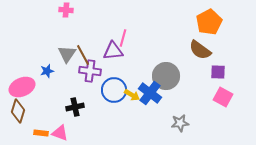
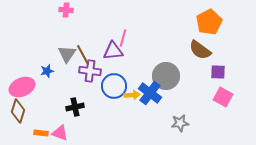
blue circle: moved 4 px up
yellow arrow: rotated 35 degrees counterclockwise
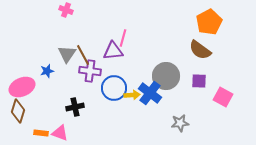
pink cross: rotated 16 degrees clockwise
purple square: moved 19 px left, 9 px down
blue circle: moved 2 px down
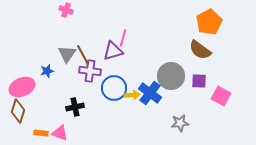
purple triangle: rotated 10 degrees counterclockwise
gray circle: moved 5 px right
pink square: moved 2 px left, 1 px up
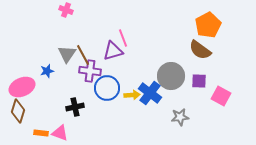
orange pentagon: moved 1 px left, 3 px down
pink line: rotated 36 degrees counterclockwise
blue circle: moved 7 px left
gray star: moved 6 px up
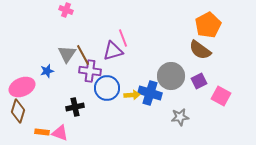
purple square: rotated 28 degrees counterclockwise
blue cross: rotated 20 degrees counterclockwise
orange rectangle: moved 1 px right, 1 px up
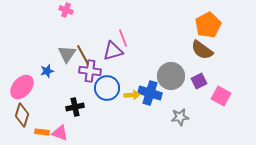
brown semicircle: moved 2 px right
pink ellipse: rotated 25 degrees counterclockwise
brown diamond: moved 4 px right, 4 px down
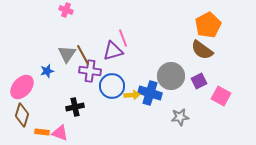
blue circle: moved 5 px right, 2 px up
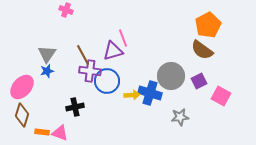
gray triangle: moved 20 px left
blue circle: moved 5 px left, 5 px up
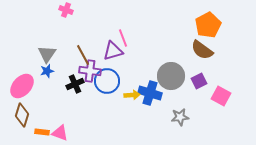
pink ellipse: moved 1 px up
black cross: moved 23 px up; rotated 12 degrees counterclockwise
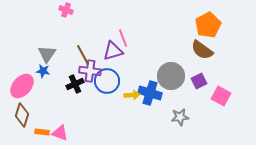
blue star: moved 4 px left; rotated 24 degrees clockwise
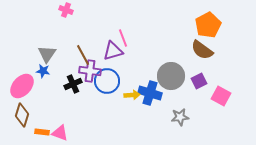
black cross: moved 2 px left
